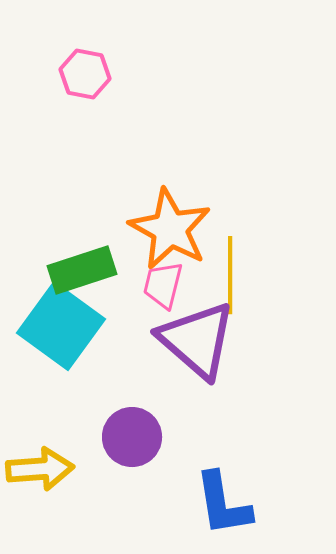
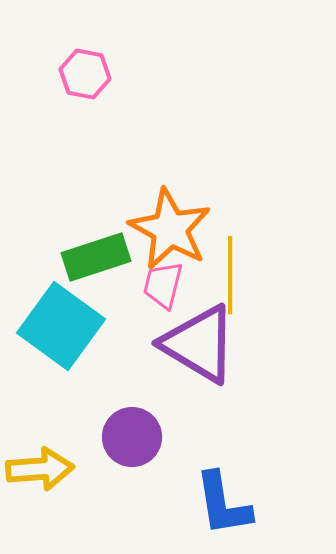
green rectangle: moved 14 px right, 13 px up
purple triangle: moved 2 px right, 4 px down; rotated 10 degrees counterclockwise
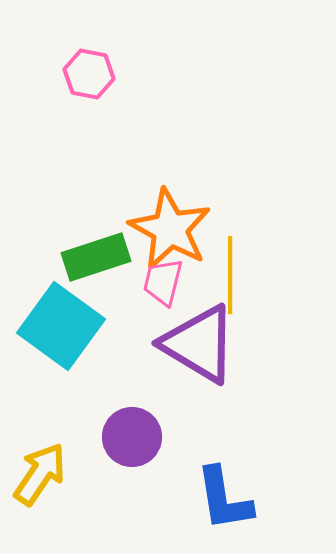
pink hexagon: moved 4 px right
pink trapezoid: moved 3 px up
yellow arrow: moved 5 px down; rotated 52 degrees counterclockwise
blue L-shape: moved 1 px right, 5 px up
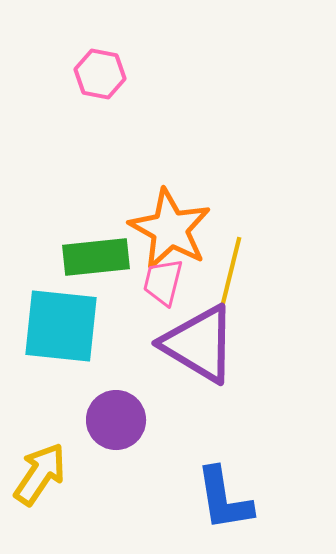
pink hexagon: moved 11 px right
green rectangle: rotated 12 degrees clockwise
yellow line: rotated 14 degrees clockwise
cyan square: rotated 30 degrees counterclockwise
purple circle: moved 16 px left, 17 px up
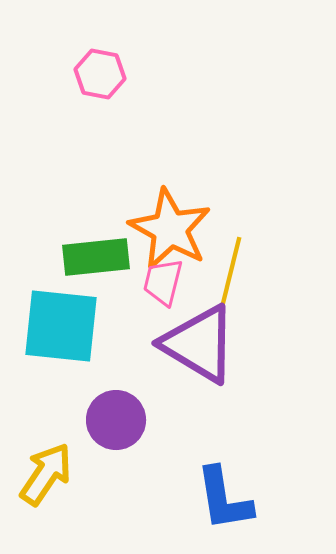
yellow arrow: moved 6 px right
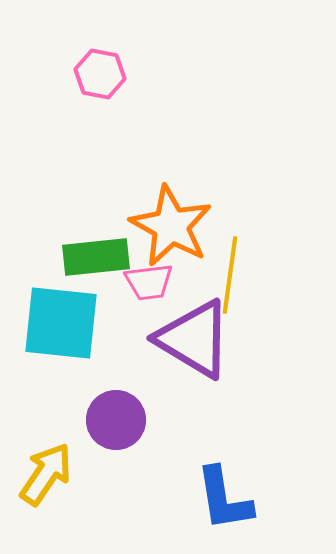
orange star: moved 1 px right, 3 px up
yellow line: rotated 6 degrees counterclockwise
pink trapezoid: moved 14 px left; rotated 111 degrees counterclockwise
cyan square: moved 3 px up
purple triangle: moved 5 px left, 5 px up
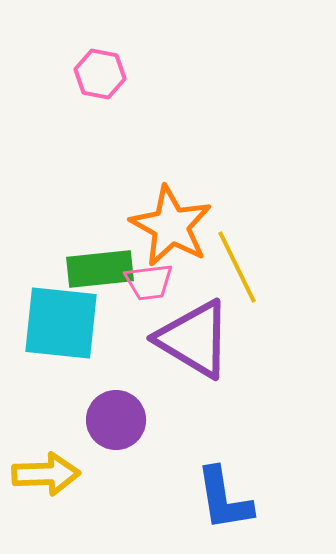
green rectangle: moved 4 px right, 12 px down
yellow line: moved 7 px right, 8 px up; rotated 34 degrees counterclockwise
yellow arrow: rotated 54 degrees clockwise
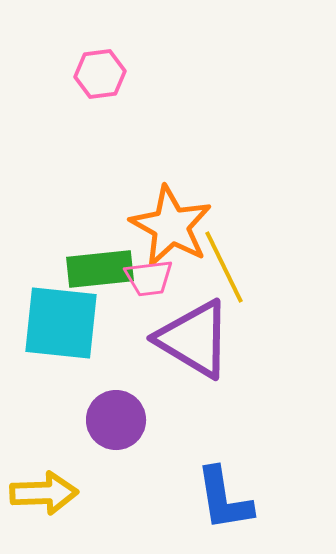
pink hexagon: rotated 18 degrees counterclockwise
yellow line: moved 13 px left
pink trapezoid: moved 4 px up
yellow arrow: moved 2 px left, 19 px down
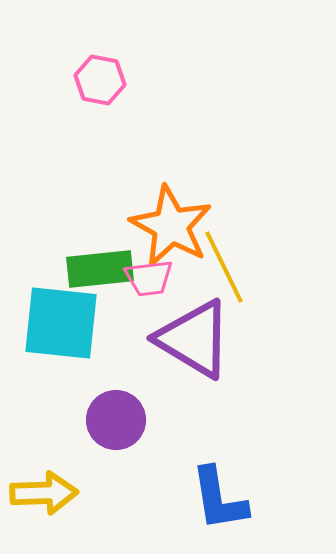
pink hexagon: moved 6 px down; rotated 18 degrees clockwise
blue L-shape: moved 5 px left
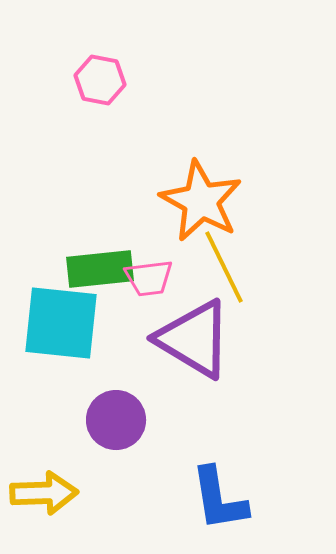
orange star: moved 30 px right, 25 px up
